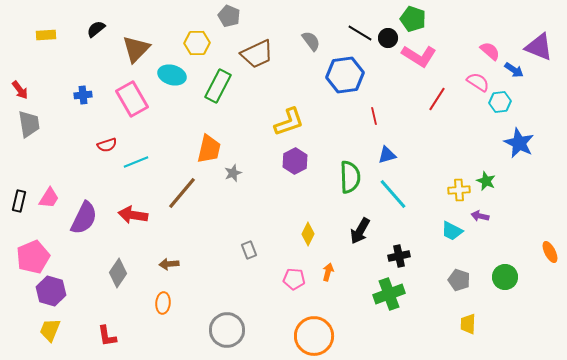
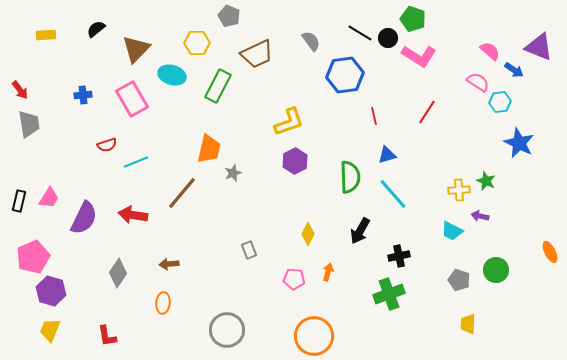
red line at (437, 99): moved 10 px left, 13 px down
green circle at (505, 277): moved 9 px left, 7 px up
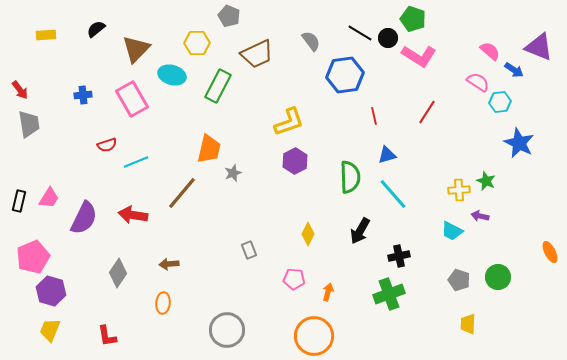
green circle at (496, 270): moved 2 px right, 7 px down
orange arrow at (328, 272): moved 20 px down
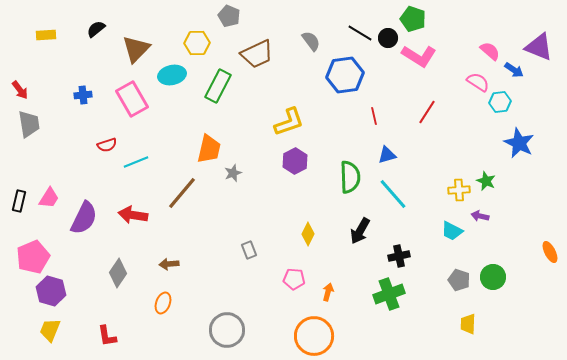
cyan ellipse at (172, 75): rotated 28 degrees counterclockwise
green circle at (498, 277): moved 5 px left
orange ellipse at (163, 303): rotated 15 degrees clockwise
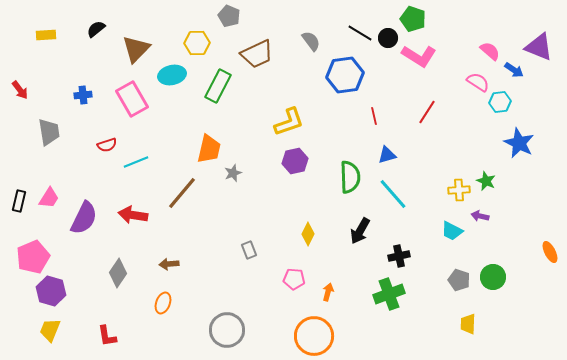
gray trapezoid at (29, 124): moved 20 px right, 8 px down
purple hexagon at (295, 161): rotated 15 degrees clockwise
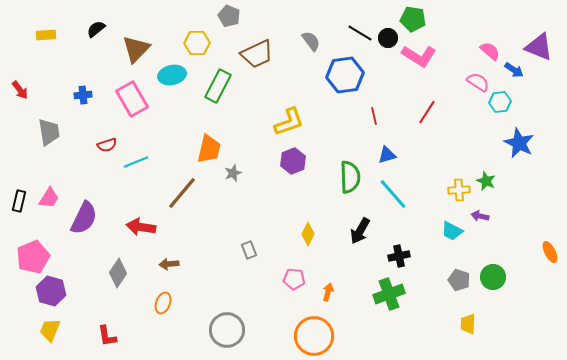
green pentagon at (413, 19): rotated 10 degrees counterclockwise
purple hexagon at (295, 161): moved 2 px left; rotated 10 degrees counterclockwise
red arrow at (133, 215): moved 8 px right, 12 px down
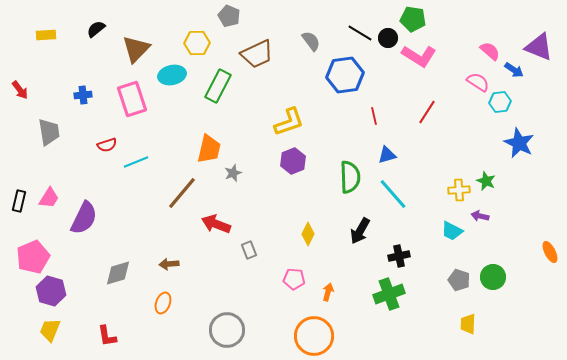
pink rectangle at (132, 99): rotated 12 degrees clockwise
red arrow at (141, 227): moved 75 px right, 3 px up; rotated 12 degrees clockwise
gray diamond at (118, 273): rotated 40 degrees clockwise
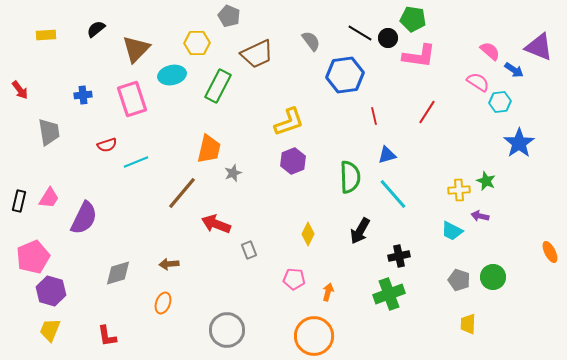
pink L-shape at (419, 56): rotated 24 degrees counterclockwise
blue star at (519, 143): rotated 12 degrees clockwise
